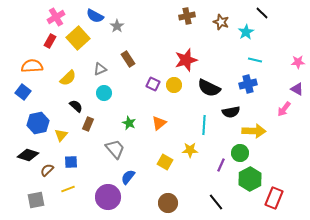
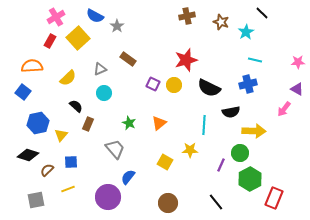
brown rectangle at (128, 59): rotated 21 degrees counterclockwise
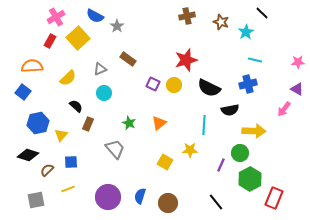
black semicircle at (231, 112): moved 1 px left, 2 px up
blue semicircle at (128, 177): moved 12 px right, 19 px down; rotated 21 degrees counterclockwise
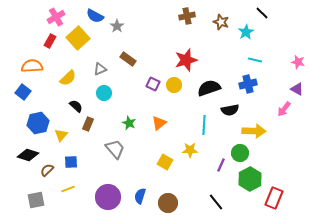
pink star at (298, 62): rotated 16 degrees clockwise
black semicircle at (209, 88): rotated 135 degrees clockwise
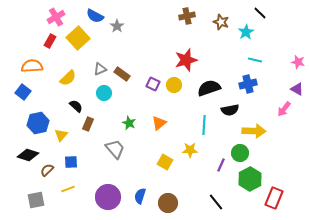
black line at (262, 13): moved 2 px left
brown rectangle at (128, 59): moved 6 px left, 15 px down
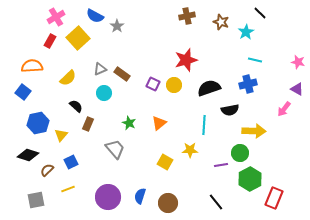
blue square at (71, 162): rotated 24 degrees counterclockwise
purple line at (221, 165): rotated 56 degrees clockwise
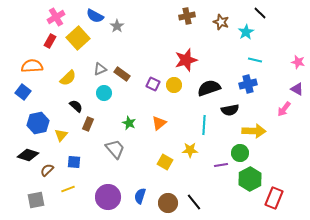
blue square at (71, 162): moved 3 px right; rotated 32 degrees clockwise
black line at (216, 202): moved 22 px left
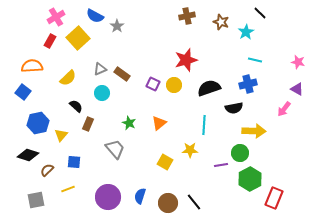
cyan circle at (104, 93): moved 2 px left
black semicircle at (230, 110): moved 4 px right, 2 px up
